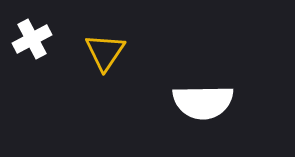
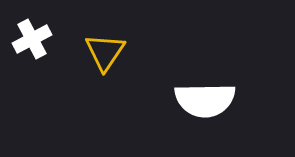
white semicircle: moved 2 px right, 2 px up
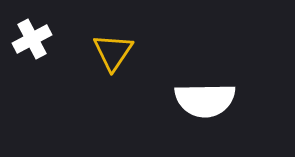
yellow triangle: moved 8 px right
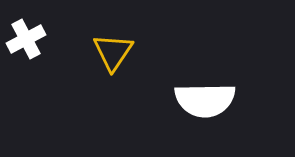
white cross: moved 6 px left
